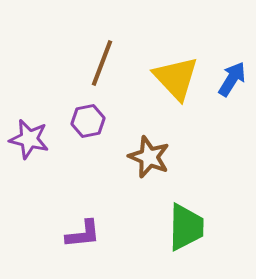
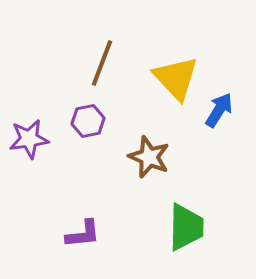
blue arrow: moved 13 px left, 31 px down
purple star: rotated 21 degrees counterclockwise
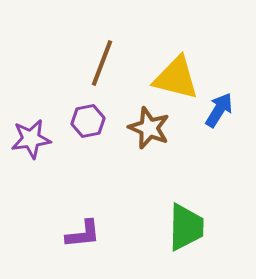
yellow triangle: rotated 33 degrees counterclockwise
purple star: moved 2 px right
brown star: moved 29 px up
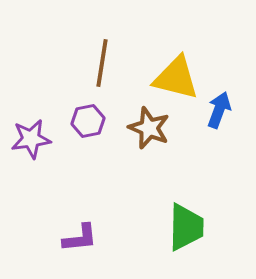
brown line: rotated 12 degrees counterclockwise
blue arrow: rotated 12 degrees counterclockwise
purple L-shape: moved 3 px left, 4 px down
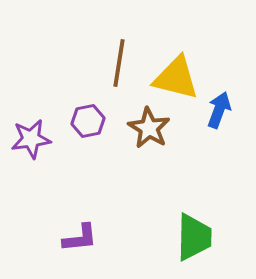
brown line: moved 17 px right
brown star: rotated 9 degrees clockwise
green trapezoid: moved 8 px right, 10 px down
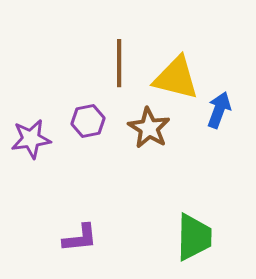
brown line: rotated 9 degrees counterclockwise
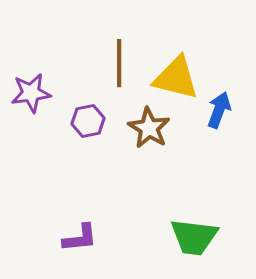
purple star: moved 46 px up
green trapezoid: rotated 96 degrees clockwise
